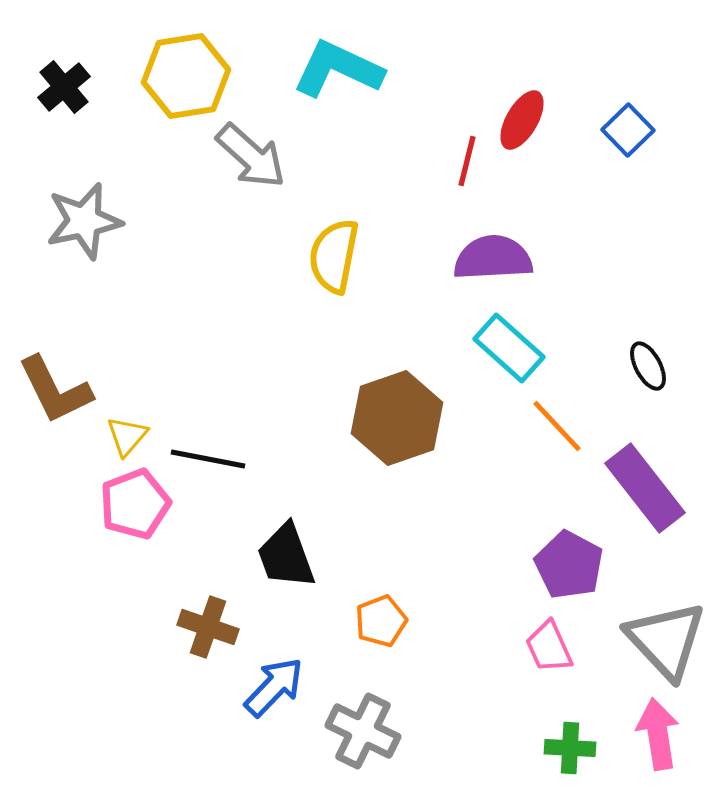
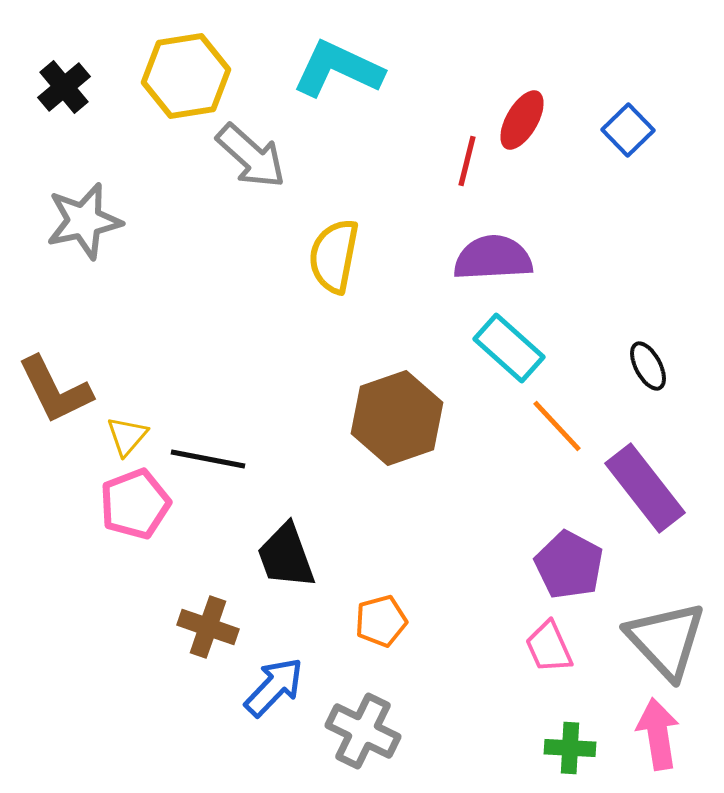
orange pentagon: rotated 6 degrees clockwise
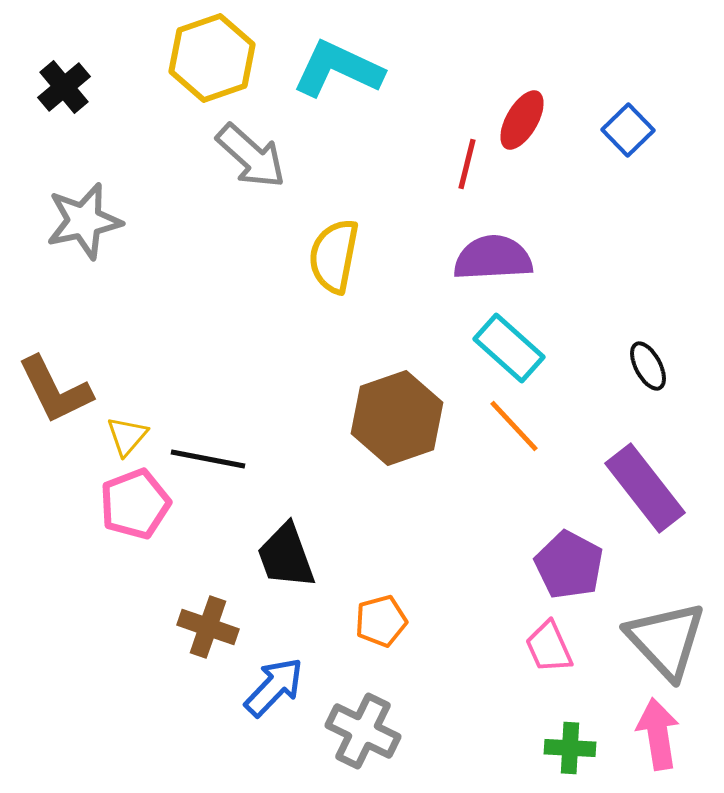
yellow hexagon: moved 26 px right, 18 px up; rotated 10 degrees counterclockwise
red line: moved 3 px down
orange line: moved 43 px left
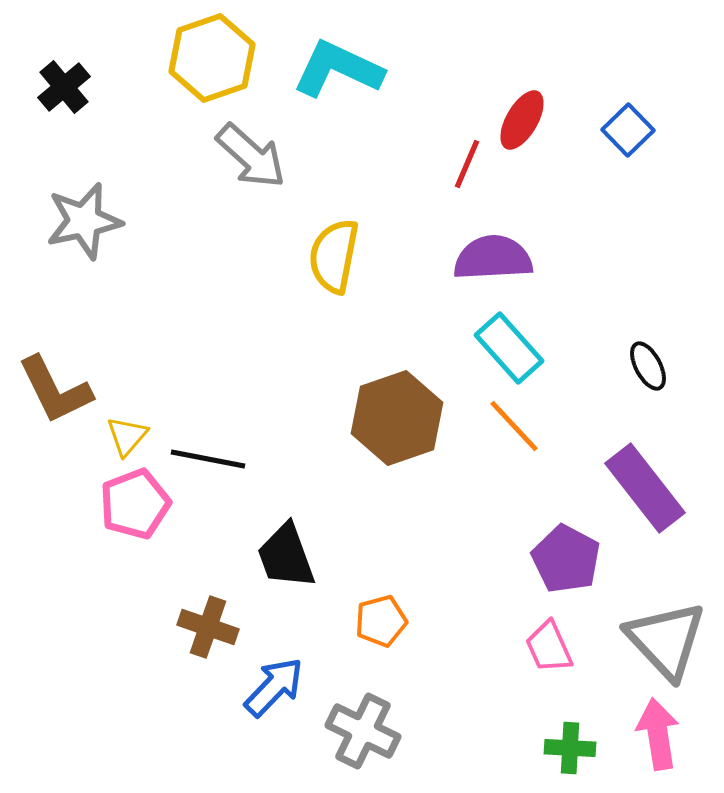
red line: rotated 9 degrees clockwise
cyan rectangle: rotated 6 degrees clockwise
purple pentagon: moved 3 px left, 6 px up
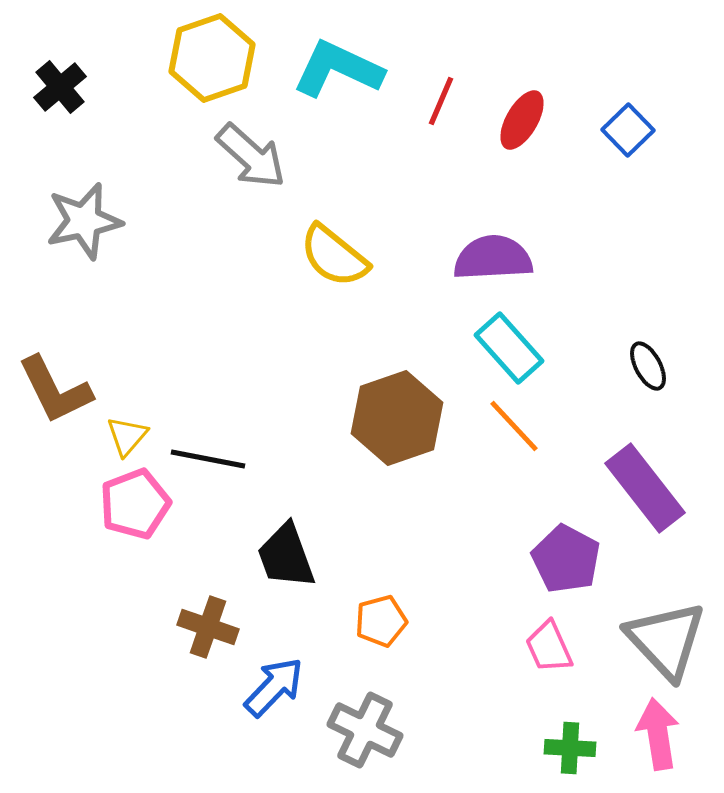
black cross: moved 4 px left
red line: moved 26 px left, 63 px up
yellow semicircle: rotated 62 degrees counterclockwise
gray cross: moved 2 px right, 1 px up
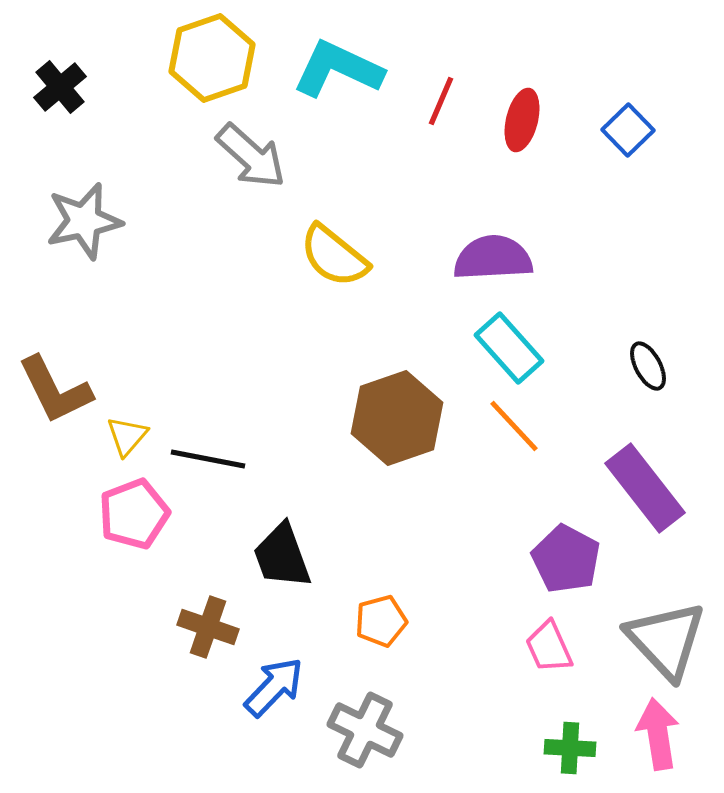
red ellipse: rotated 16 degrees counterclockwise
pink pentagon: moved 1 px left, 10 px down
black trapezoid: moved 4 px left
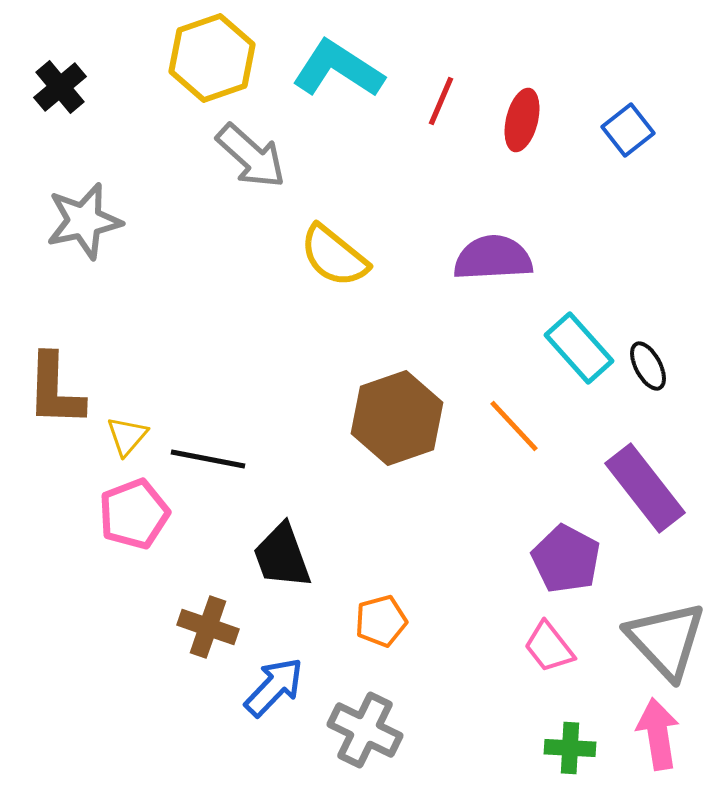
cyan L-shape: rotated 8 degrees clockwise
blue square: rotated 6 degrees clockwise
cyan rectangle: moved 70 px right
brown L-shape: rotated 28 degrees clockwise
pink trapezoid: rotated 14 degrees counterclockwise
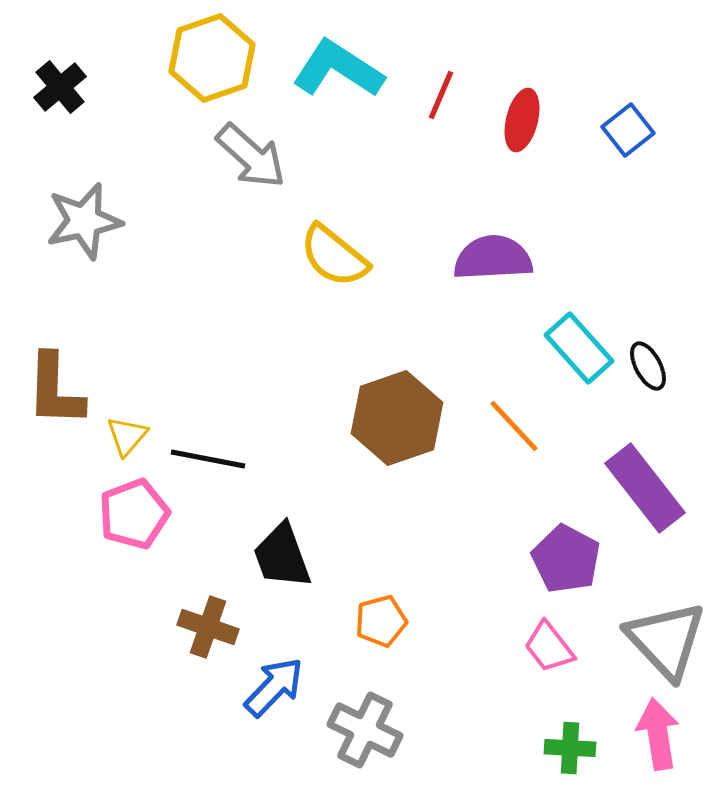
red line: moved 6 px up
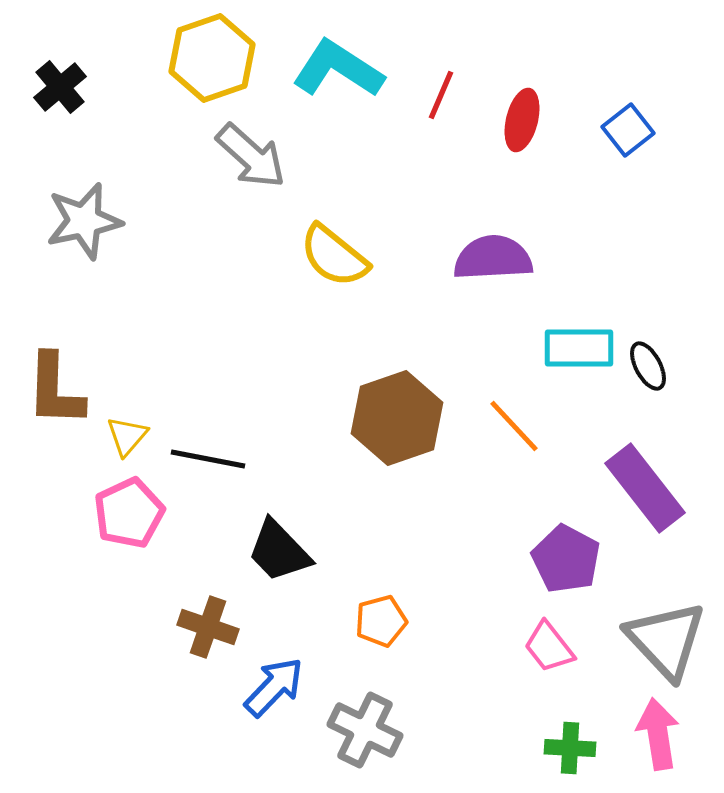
cyan rectangle: rotated 48 degrees counterclockwise
pink pentagon: moved 5 px left, 1 px up; rotated 4 degrees counterclockwise
black trapezoid: moved 3 px left, 5 px up; rotated 24 degrees counterclockwise
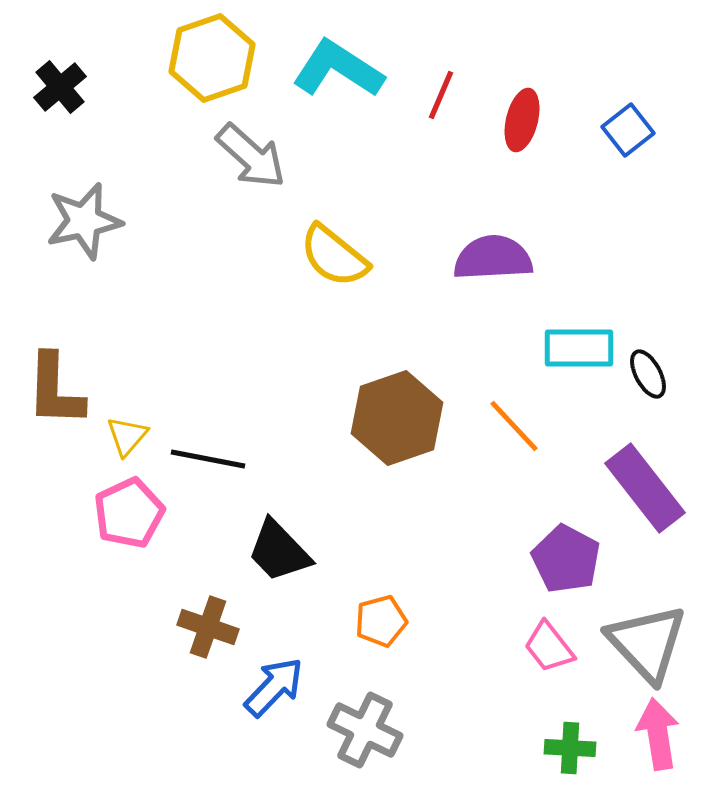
black ellipse: moved 8 px down
gray triangle: moved 19 px left, 3 px down
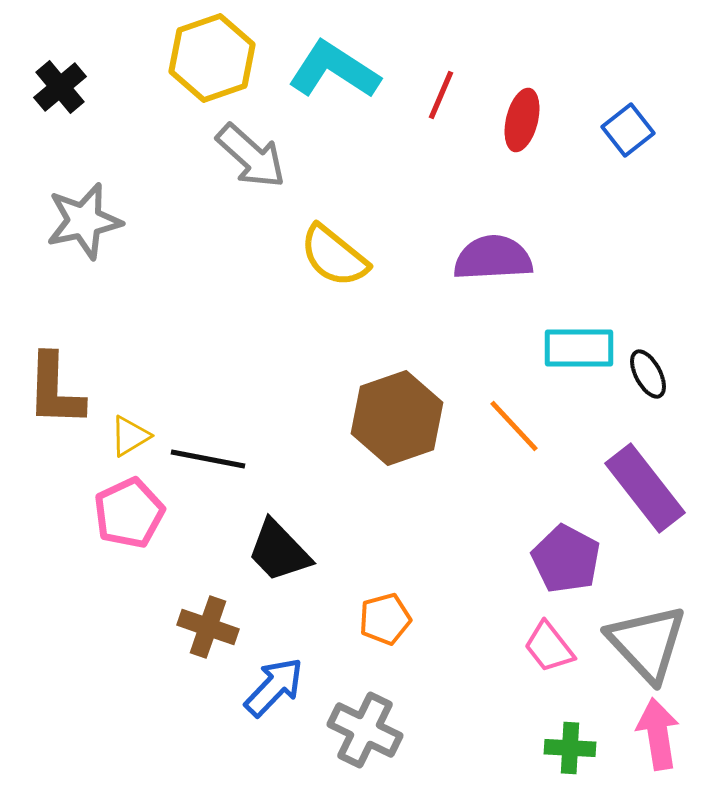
cyan L-shape: moved 4 px left, 1 px down
yellow triangle: moved 3 px right; rotated 18 degrees clockwise
orange pentagon: moved 4 px right, 2 px up
